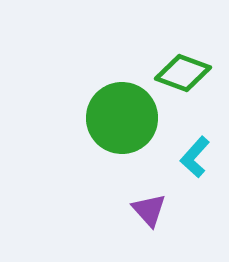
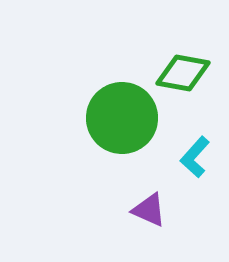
green diamond: rotated 10 degrees counterclockwise
purple triangle: rotated 24 degrees counterclockwise
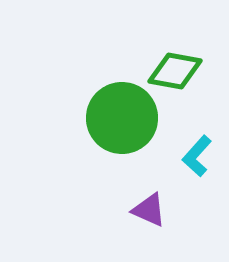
green diamond: moved 8 px left, 2 px up
cyan L-shape: moved 2 px right, 1 px up
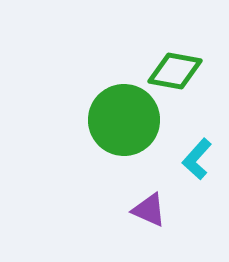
green circle: moved 2 px right, 2 px down
cyan L-shape: moved 3 px down
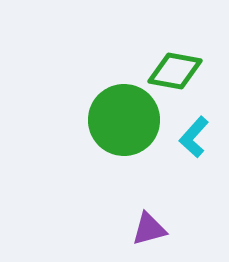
cyan L-shape: moved 3 px left, 22 px up
purple triangle: moved 19 px down; rotated 39 degrees counterclockwise
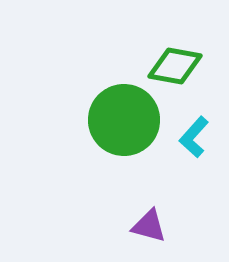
green diamond: moved 5 px up
purple triangle: moved 3 px up; rotated 30 degrees clockwise
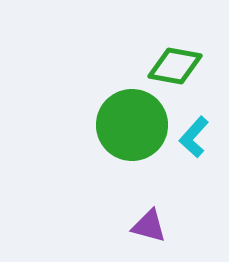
green circle: moved 8 px right, 5 px down
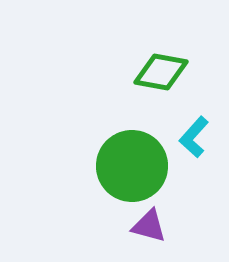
green diamond: moved 14 px left, 6 px down
green circle: moved 41 px down
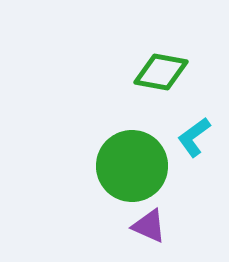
cyan L-shape: rotated 12 degrees clockwise
purple triangle: rotated 9 degrees clockwise
